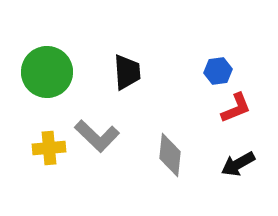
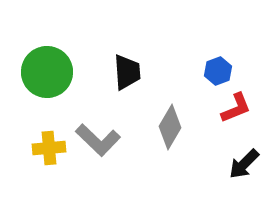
blue hexagon: rotated 12 degrees counterclockwise
gray L-shape: moved 1 px right, 4 px down
gray diamond: moved 28 px up; rotated 24 degrees clockwise
black arrow: moved 6 px right; rotated 16 degrees counterclockwise
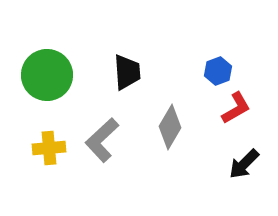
green circle: moved 3 px down
red L-shape: rotated 8 degrees counterclockwise
gray L-shape: moved 4 px right; rotated 93 degrees clockwise
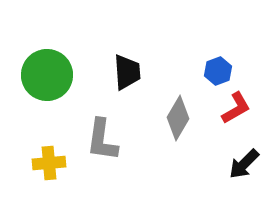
gray diamond: moved 8 px right, 9 px up
gray L-shape: rotated 39 degrees counterclockwise
yellow cross: moved 15 px down
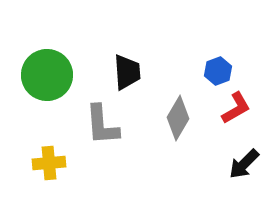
gray L-shape: moved 15 px up; rotated 12 degrees counterclockwise
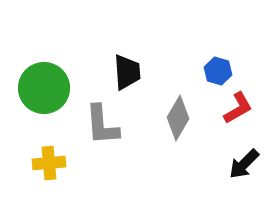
blue hexagon: rotated 24 degrees counterclockwise
green circle: moved 3 px left, 13 px down
red L-shape: moved 2 px right
